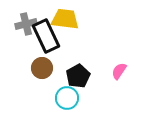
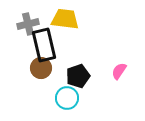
gray cross: moved 2 px right
black rectangle: moved 2 px left, 9 px down; rotated 12 degrees clockwise
brown circle: moved 1 px left
black pentagon: rotated 10 degrees clockwise
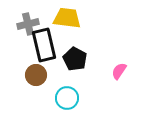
yellow trapezoid: moved 2 px right, 1 px up
brown circle: moved 5 px left, 7 px down
black pentagon: moved 3 px left, 17 px up; rotated 25 degrees counterclockwise
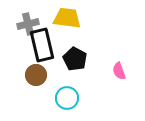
black rectangle: moved 2 px left
pink semicircle: rotated 54 degrees counterclockwise
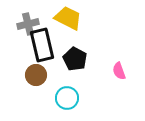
yellow trapezoid: moved 1 px right; rotated 20 degrees clockwise
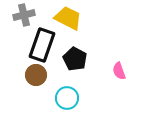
gray cross: moved 4 px left, 9 px up
black rectangle: rotated 32 degrees clockwise
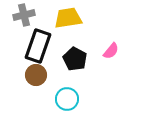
yellow trapezoid: rotated 36 degrees counterclockwise
black rectangle: moved 4 px left, 1 px down
pink semicircle: moved 8 px left, 20 px up; rotated 120 degrees counterclockwise
cyan circle: moved 1 px down
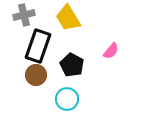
yellow trapezoid: rotated 112 degrees counterclockwise
black pentagon: moved 3 px left, 6 px down
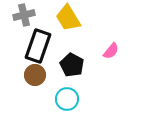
brown circle: moved 1 px left
